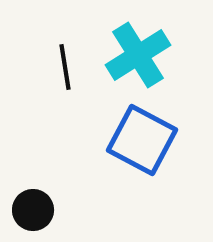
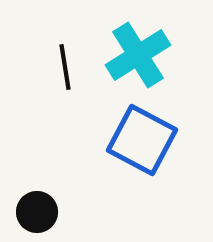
black circle: moved 4 px right, 2 px down
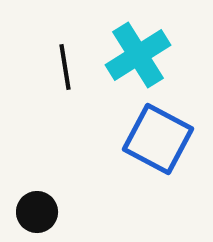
blue square: moved 16 px right, 1 px up
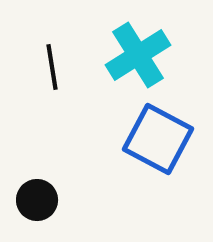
black line: moved 13 px left
black circle: moved 12 px up
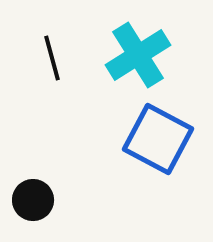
black line: moved 9 px up; rotated 6 degrees counterclockwise
black circle: moved 4 px left
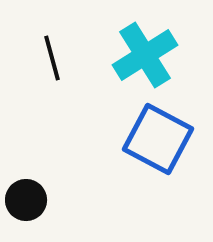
cyan cross: moved 7 px right
black circle: moved 7 px left
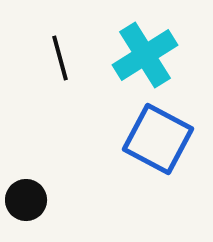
black line: moved 8 px right
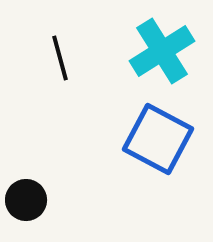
cyan cross: moved 17 px right, 4 px up
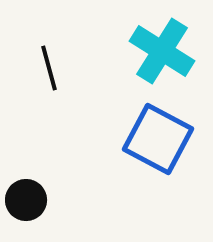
cyan cross: rotated 26 degrees counterclockwise
black line: moved 11 px left, 10 px down
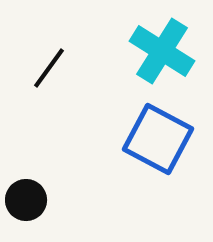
black line: rotated 51 degrees clockwise
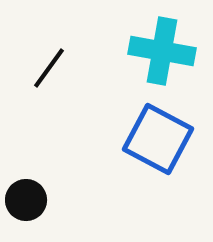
cyan cross: rotated 22 degrees counterclockwise
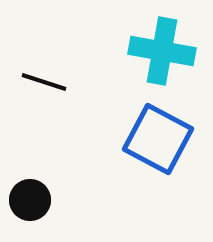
black line: moved 5 px left, 14 px down; rotated 72 degrees clockwise
black circle: moved 4 px right
